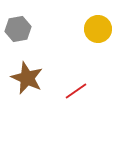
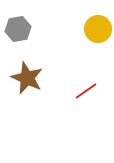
red line: moved 10 px right
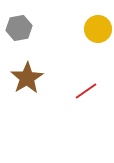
gray hexagon: moved 1 px right, 1 px up
brown star: rotated 16 degrees clockwise
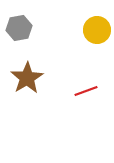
yellow circle: moved 1 px left, 1 px down
red line: rotated 15 degrees clockwise
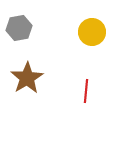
yellow circle: moved 5 px left, 2 px down
red line: rotated 65 degrees counterclockwise
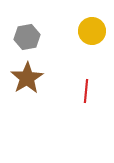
gray hexagon: moved 8 px right, 9 px down
yellow circle: moved 1 px up
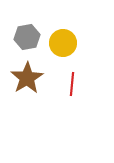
yellow circle: moved 29 px left, 12 px down
red line: moved 14 px left, 7 px up
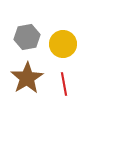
yellow circle: moved 1 px down
red line: moved 8 px left; rotated 15 degrees counterclockwise
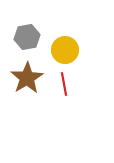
yellow circle: moved 2 px right, 6 px down
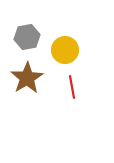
red line: moved 8 px right, 3 px down
